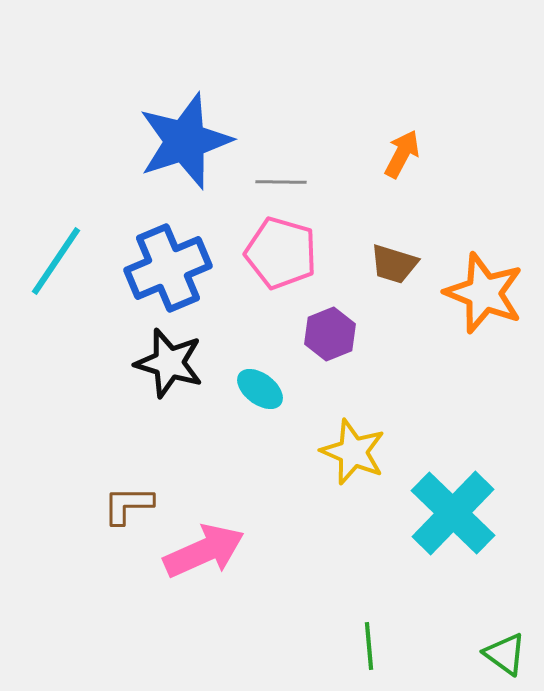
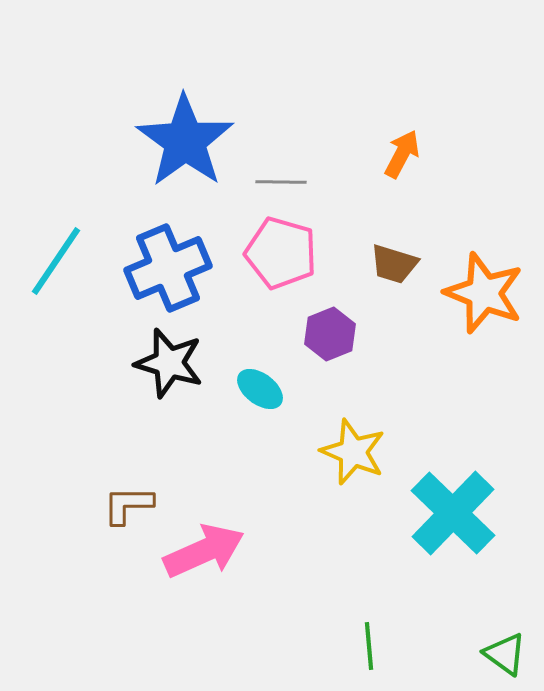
blue star: rotated 18 degrees counterclockwise
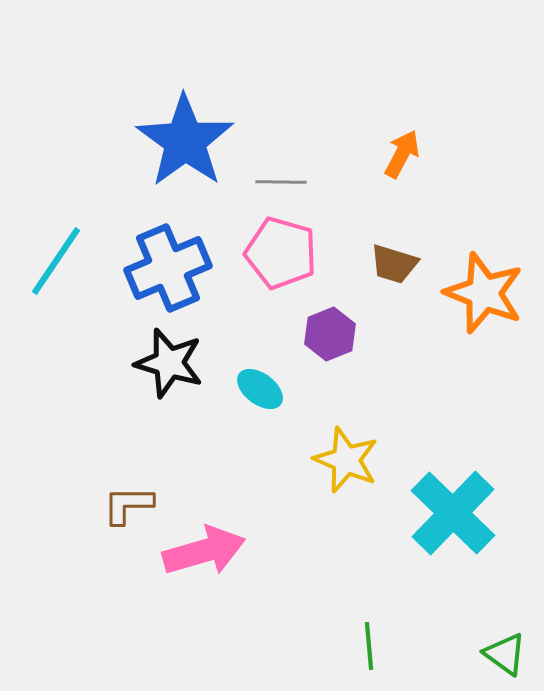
yellow star: moved 7 px left, 8 px down
pink arrow: rotated 8 degrees clockwise
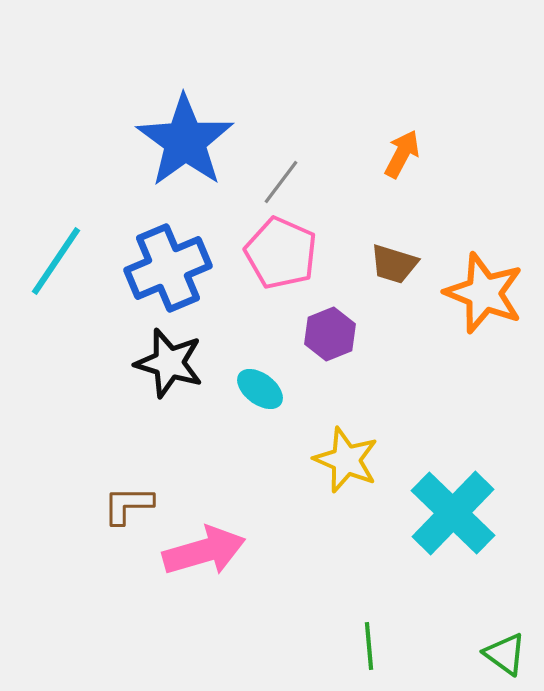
gray line: rotated 54 degrees counterclockwise
pink pentagon: rotated 8 degrees clockwise
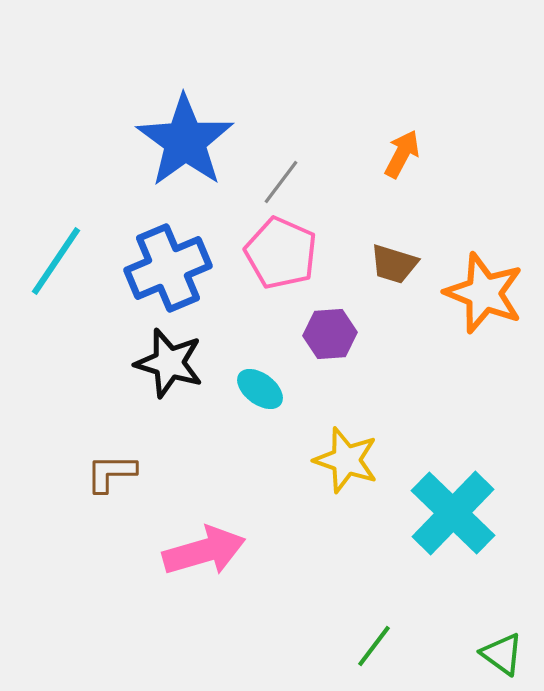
purple hexagon: rotated 18 degrees clockwise
yellow star: rotated 4 degrees counterclockwise
brown L-shape: moved 17 px left, 32 px up
green line: moved 5 px right; rotated 42 degrees clockwise
green triangle: moved 3 px left
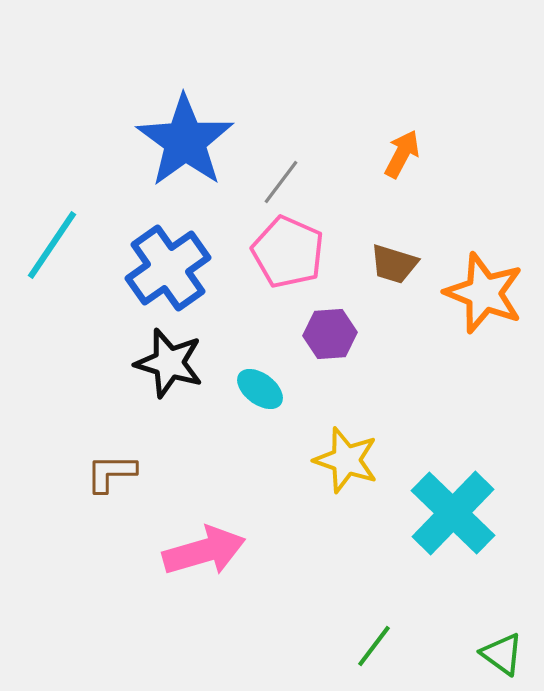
pink pentagon: moved 7 px right, 1 px up
cyan line: moved 4 px left, 16 px up
blue cross: rotated 12 degrees counterclockwise
